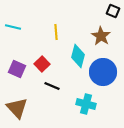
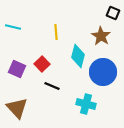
black square: moved 2 px down
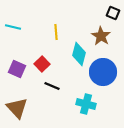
cyan diamond: moved 1 px right, 2 px up
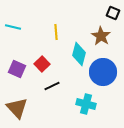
black line: rotated 49 degrees counterclockwise
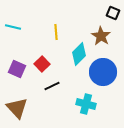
cyan diamond: rotated 30 degrees clockwise
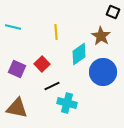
black square: moved 1 px up
cyan diamond: rotated 10 degrees clockwise
cyan cross: moved 19 px left, 1 px up
brown triangle: rotated 35 degrees counterclockwise
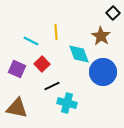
black square: moved 1 px down; rotated 24 degrees clockwise
cyan line: moved 18 px right, 14 px down; rotated 14 degrees clockwise
cyan diamond: rotated 75 degrees counterclockwise
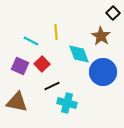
purple square: moved 3 px right, 3 px up
brown triangle: moved 6 px up
